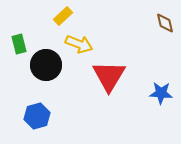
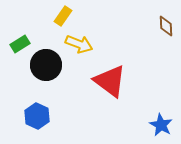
yellow rectangle: rotated 12 degrees counterclockwise
brown diamond: moved 1 px right, 3 px down; rotated 10 degrees clockwise
green rectangle: moved 1 px right; rotated 72 degrees clockwise
red triangle: moved 1 px right, 5 px down; rotated 24 degrees counterclockwise
blue star: moved 32 px down; rotated 25 degrees clockwise
blue hexagon: rotated 20 degrees counterclockwise
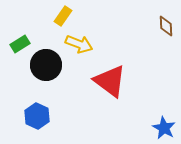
blue star: moved 3 px right, 3 px down
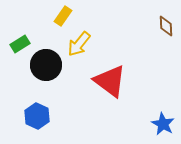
yellow arrow: rotated 108 degrees clockwise
blue star: moved 1 px left, 4 px up
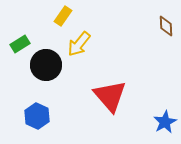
red triangle: moved 15 px down; rotated 12 degrees clockwise
blue star: moved 2 px right, 2 px up; rotated 15 degrees clockwise
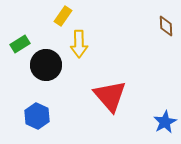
yellow arrow: rotated 40 degrees counterclockwise
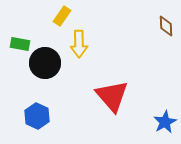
yellow rectangle: moved 1 px left
green rectangle: rotated 42 degrees clockwise
black circle: moved 1 px left, 2 px up
red triangle: moved 2 px right
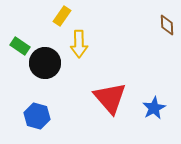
brown diamond: moved 1 px right, 1 px up
green rectangle: moved 2 px down; rotated 24 degrees clockwise
red triangle: moved 2 px left, 2 px down
blue hexagon: rotated 10 degrees counterclockwise
blue star: moved 11 px left, 14 px up
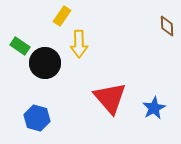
brown diamond: moved 1 px down
blue hexagon: moved 2 px down
